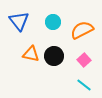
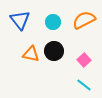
blue triangle: moved 1 px right, 1 px up
orange semicircle: moved 2 px right, 10 px up
black circle: moved 5 px up
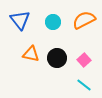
black circle: moved 3 px right, 7 px down
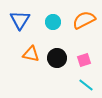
blue triangle: rotated 10 degrees clockwise
pink square: rotated 24 degrees clockwise
cyan line: moved 2 px right
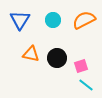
cyan circle: moved 2 px up
pink square: moved 3 px left, 6 px down
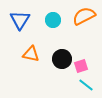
orange semicircle: moved 4 px up
black circle: moved 5 px right, 1 px down
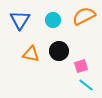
black circle: moved 3 px left, 8 px up
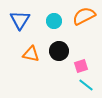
cyan circle: moved 1 px right, 1 px down
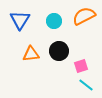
orange triangle: rotated 18 degrees counterclockwise
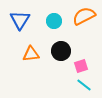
black circle: moved 2 px right
cyan line: moved 2 px left
